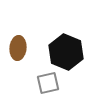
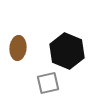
black hexagon: moved 1 px right, 1 px up
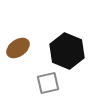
brown ellipse: rotated 50 degrees clockwise
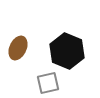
brown ellipse: rotated 30 degrees counterclockwise
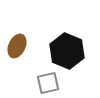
brown ellipse: moved 1 px left, 2 px up
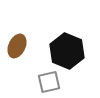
gray square: moved 1 px right, 1 px up
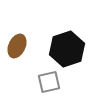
black hexagon: moved 2 px up; rotated 20 degrees clockwise
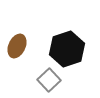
gray square: moved 2 px up; rotated 30 degrees counterclockwise
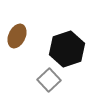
brown ellipse: moved 10 px up
